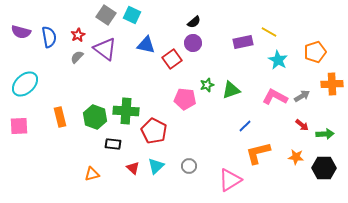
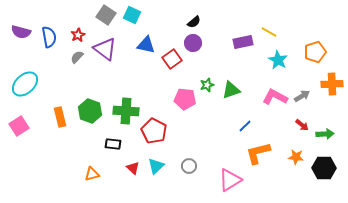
green hexagon: moved 5 px left, 6 px up
pink square: rotated 30 degrees counterclockwise
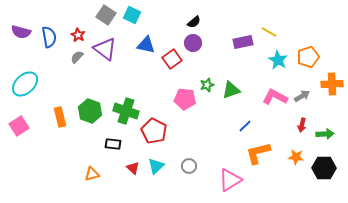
red star: rotated 16 degrees counterclockwise
orange pentagon: moved 7 px left, 5 px down
green cross: rotated 15 degrees clockwise
red arrow: rotated 64 degrees clockwise
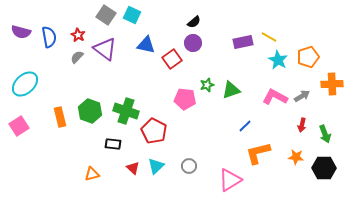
yellow line: moved 5 px down
green arrow: rotated 72 degrees clockwise
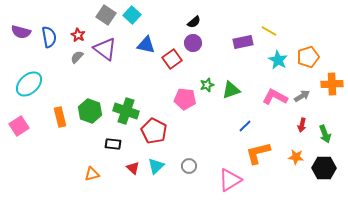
cyan square: rotated 18 degrees clockwise
yellow line: moved 6 px up
cyan ellipse: moved 4 px right
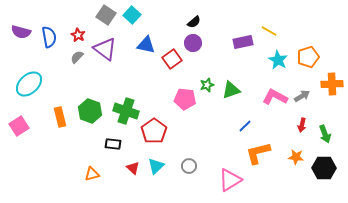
red pentagon: rotated 10 degrees clockwise
